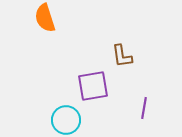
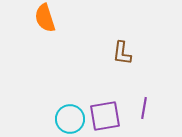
brown L-shape: moved 3 px up; rotated 15 degrees clockwise
purple square: moved 12 px right, 30 px down
cyan circle: moved 4 px right, 1 px up
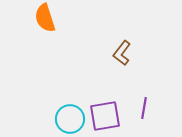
brown L-shape: rotated 30 degrees clockwise
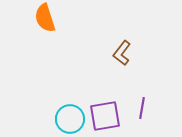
purple line: moved 2 px left
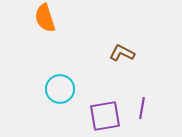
brown L-shape: rotated 80 degrees clockwise
cyan circle: moved 10 px left, 30 px up
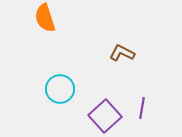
purple square: rotated 32 degrees counterclockwise
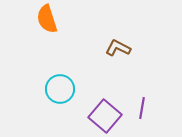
orange semicircle: moved 2 px right, 1 px down
brown L-shape: moved 4 px left, 5 px up
purple square: rotated 8 degrees counterclockwise
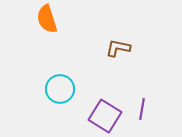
brown L-shape: rotated 15 degrees counterclockwise
purple line: moved 1 px down
purple square: rotated 8 degrees counterclockwise
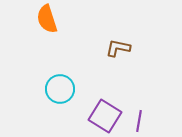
purple line: moved 3 px left, 12 px down
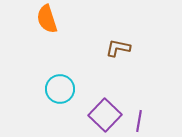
purple square: moved 1 px up; rotated 12 degrees clockwise
